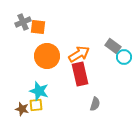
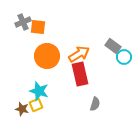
yellow square: rotated 16 degrees counterclockwise
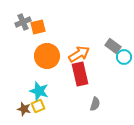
orange square: rotated 21 degrees counterclockwise
yellow square: moved 2 px right, 1 px down
brown star: moved 2 px right
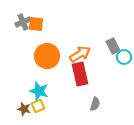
orange square: moved 2 px left, 3 px up; rotated 21 degrees clockwise
gray rectangle: rotated 28 degrees clockwise
orange arrow: moved 1 px right
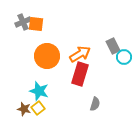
red rectangle: rotated 30 degrees clockwise
yellow square: moved 2 px down; rotated 16 degrees counterclockwise
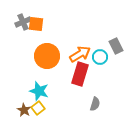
gray rectangle: moved 3 px right
cyan circle: moved 24 px left
brown star: moved 1 px down; rotated 16 degrees clockwise
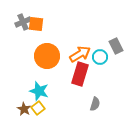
brown star: moved 1 px up
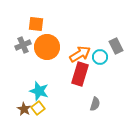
gray cross: moved 23 px down
orange circle: moved 9 px up
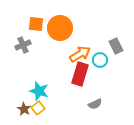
orange circle: moved 13 px right, 19 px up
cyan circle: moved 3 px down
gray semicircle: rotated 48 degrees clockwise
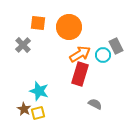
orange square: moved 2 px right, 1 px up
orange circle: moved 9 px right, 1 px up
gray cross: rotated 21 degrees counterclockwise
cyan circle: moved 3 px right, 5 px up
gray semicircle: rotated 128 degrees counterclockwise
yellow square: moved 5 px down; rotated 24 degrees clockwise
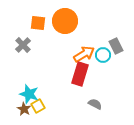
orange circle: moved 4 px left, 6 px up
orange arrow: moved 4 px right
cyan star: moved 10 px left, 3 px down
yellow square: moved 7 px up; rotated 16 degrees counterclockwise
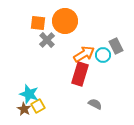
gray cross: moved 24 px right, 5 px up
